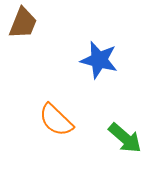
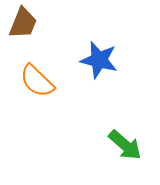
orange semicircle: moved 19 px left, 39 px up
green arrow: moved 7 px down
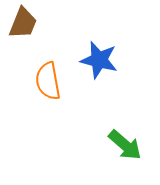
orange semicircle: moved 11 px right; rotated 36 degrees clockwise
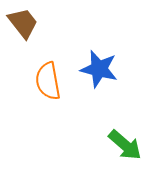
brown trapezoid: rotated 60 degrees counterclockwise
blue star: moved 9 px down
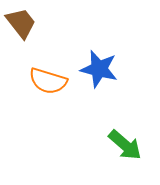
brown trapezoid: moved 2 px left
orange semicircle: rotated 63 degrees counterclockwise
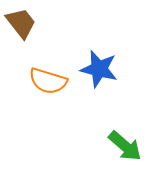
green arrow: moved 1 px down
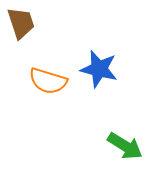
brown trapezoid: rotated 20 degrees clockwise
green arrow: rotated 9 degrees counterclockwise
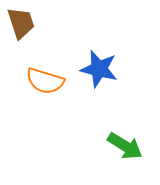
orange semicircle: moved 3 px left
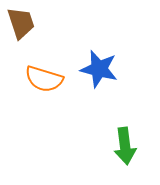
orange semicircle: moved 1 px left, 2 px up
green arrow: rotated 51 degrees clockwise
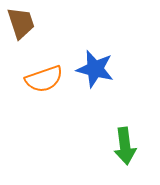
blue star: moved 4 px left
orange semicircle: rotated 36 degrees counterclockwise
